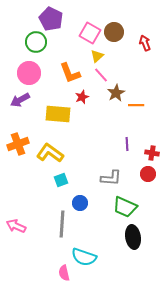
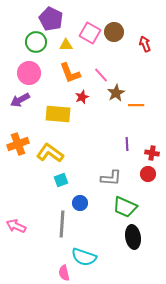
red arrow: moved 1 px down
yellow triangle: moved 31 px left, 11 px up; rotated 40 degrees clockwise
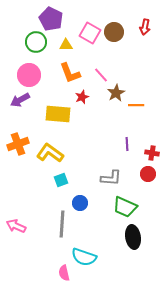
red arrow: moved 17 px up; rotated 147 degrees counterclockwise
pink circle: moved 2 px down
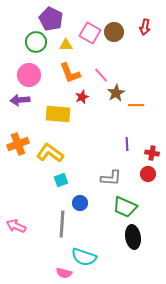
purple arrow: rotated 24 degrees clockwise
pink semicircle: rotated 63 degrees counterclockwise
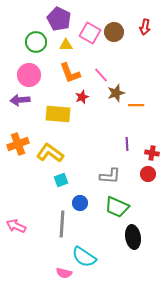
purple pentagon: moved 8 px right
brown star: rotated 12 degrees clockwise
gray L-shape: moved 1 px left, 2 px up
green trapezoid: moved 8 px left
cyan semicircle: rotated 15 degrees clockwise
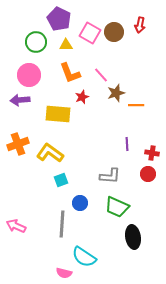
red arrow: moved 5 px left, 2 px up
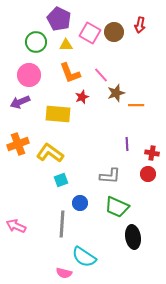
purple arrow: moved 2 px down; rotated 18 degrees counterclockwise
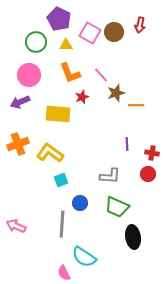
pink semicircle: rotated 49 degrees clockwise
